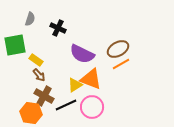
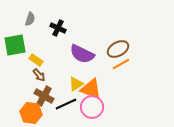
orange triangle: moved 10 px down
yellow triangle: moved 1 px right, 1 px up
black line: moved 1 px up
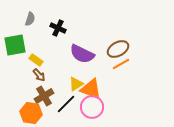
brown cross: rotated 30 degrees clockwise
black line: rotated 20 degrees counterclockwise
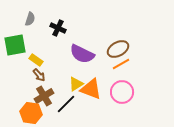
pink circle: moved 30 px right, 15 px up
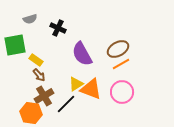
gray semicircle: rotated 56 degrees clockwise
purple semicircle: rotated 35 degrees clockwise
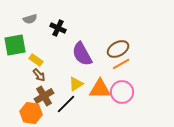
orange triangle: moved 9 px right; rotated 20 degrees counterclockwise
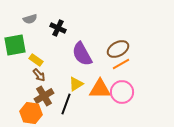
black line: rotated 25 degrees counterclockwise
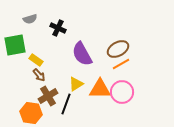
brown cross: moved 4 px right
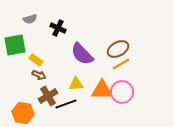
purple semicircle: rotated 15 degrees counterclockwise
brown arrow: rotated 24 degrees counterclockwise
yellow triangle: rotated 28 degrees clockwise
orange triangle: moved 2 px right, 1 px down
black line: rotated 50 degrees clockwise
orange hexagon: moved 8 px left
